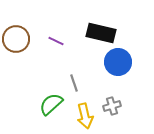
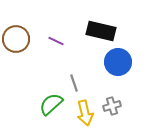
black rectangle: moved 2 px up
yellow arrow: moved 3 px up
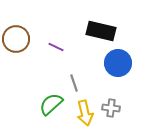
purple line: moved 6 px down
blue circle: moved 1 px down
gray cross: moved 1 px left, 2 px down; rotated 24 degrees clockwise
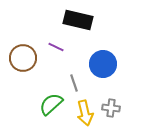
black rectangle: moved 23 px left, 11 px up
brown circle: moved 7 px right, 19 px down
blue circle: moved 15 px left, 1 px down
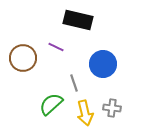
gray cross: moved 1 px right
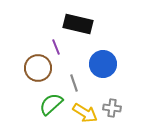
black rectangle: moved 4 px down
purple line: rotated 42 degrees clockwise
brown circle: moved 15 px right, 10 px down
yellow arrow: rotated 45 degrees counterclockwise
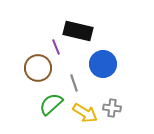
black rectangle: moved 7 px down
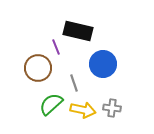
yellow arrow: moved 2 px left, 3 px up; rotated 20 degrees counterclockwise
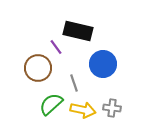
purple line: rotated 14 degrees counterclockwise
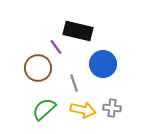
green semicircle: moved 7 px left, 5 px down
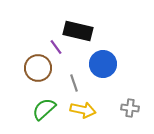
gray cross: moved 18 px right
